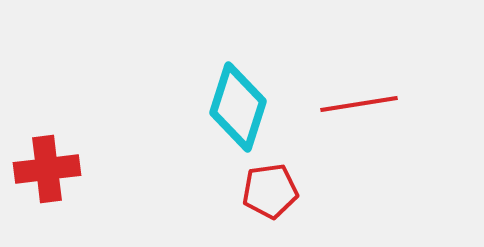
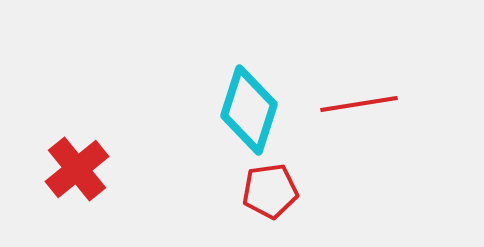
cyan diamond: moved 11 px right, 3 px down
red cross: moved 30 px right; rotated 32 degrees counterclockwise
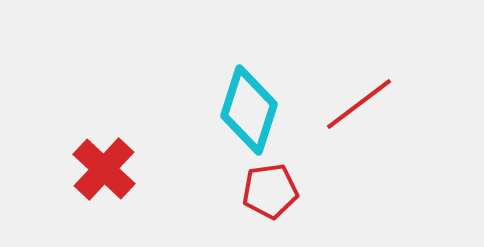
red line: rotated 28 degrees counterclockwise
red cross: moved 27 px right; rotated 8 degrees counterclockwise
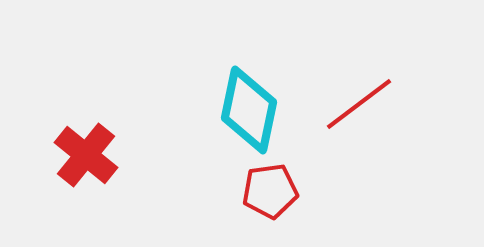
cyan diamond: rotated 6 degrees counterclockwise
red cross: moved 18 px left, 14 px up; rotated 4 degrees counterclockwise
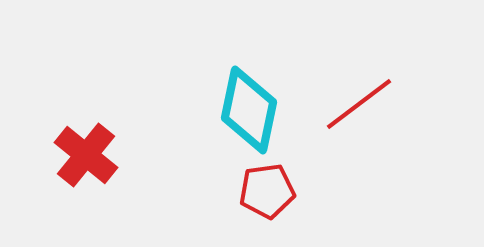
red pentagon: moved 3 px left
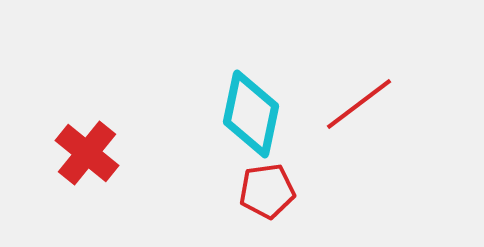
cyan diamond: moved 2 px right, 4 px down
red cross: moved 1 px right, 2 px up
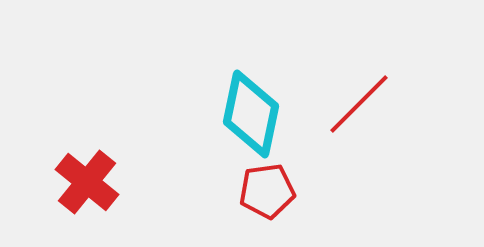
red line: rotated 8 degrees counterclockwise
red cross: moved 29 px down
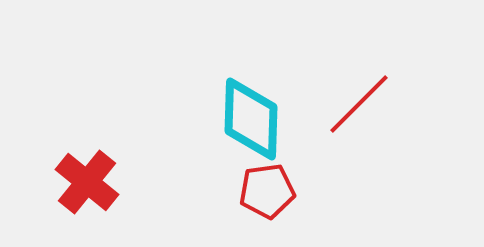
cyan diamond: moved 5 px down; rotated 10 degrees counterclockwise
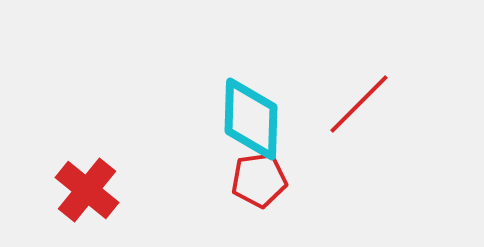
red cross: moved 8 px down
red pentagon: moved 8 px left, 11 px up
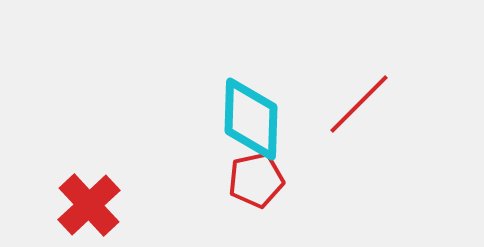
red pentagon: moved 3 px left; rotated 4 degrees counterclockwise
red cross: moved 2 px right, 15 px down; rotated 8 degrees clockwise
